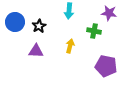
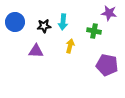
cyan arrow: moved 6 px left, 11 px down
black star: moved 5 px right; rotated 24 degrees clockwise
purple pentagon: moved 1 px right, 1 px up
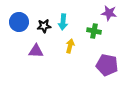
blue circle: moved 4 px right
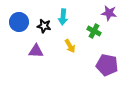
cyan arrow: moved 5 px up
black star: rotated 16 degrees clockwise
green cross: rotated 16 degrees clockwise
yellow arrow: rotated 136 degrees clockwise
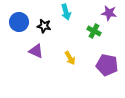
cyan arrow: moved 3 px right, 5 px up; rotated 21 degrees counterclockwise
yellow arrow: moved 12 px down
purple triangle: rotated 21 degrees clockwise
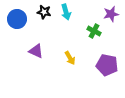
purple star: moved 2 px right, 1 px down; rotated 21 degrees counterclockwise
blue circle: moved 2 px left, 3 px up
black star: moved 14 px up
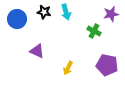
purple triangle: moved 1 px right
yellow arrow: moved 2 px left, 10 px down; rotated 56 degrees clockwise
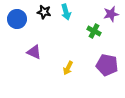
purple triangle: moved 3 px left, 1 px down
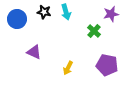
green cross: rotated 16 degrees clockwise
